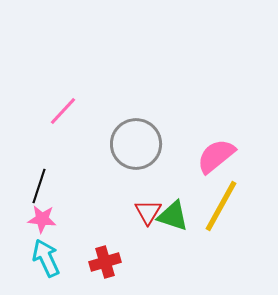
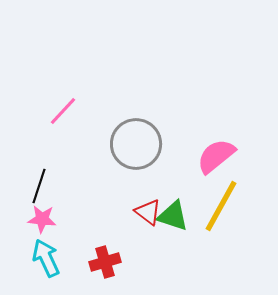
red triangle: rotated 24 degrees counterclockwise
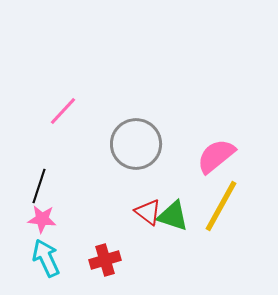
red cross: moved 2 px up
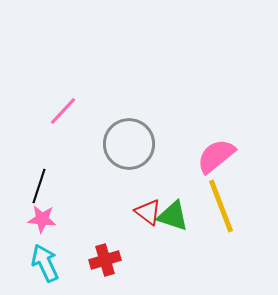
gray circle: moved 7 px left
yellow line: rotated 50 degrees counterclockwise
cyan arrow: moved 1 px left, 5 px down
